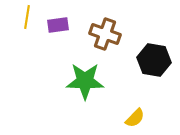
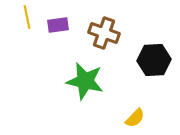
yellow line: rotated 20 degrees counterclockwise
brown cross: moved 1 px left, 1 px up
black hexagon: rotated 12 degrees counterclockwise
green star: rotated 12 degrees clockwise
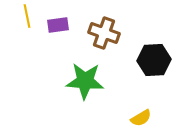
yellow line: moved 1 px up
green star: rotated 9 degrees counterclockwise
yellow semicircle: moved 6 px right; rotated 15 degrees clockwise
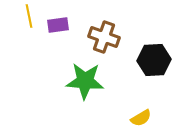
yellow line: moved 2 px right
brown cross: moved 4 px down
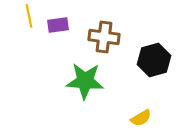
brown cross: rotated 12 degrees counterclockwise
black hexagon: rotated 12 degrees counterclockwise
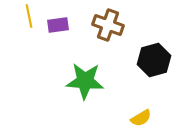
brown cross: moved 4 px right, 12 px up; rotated 12 degrees clockwise
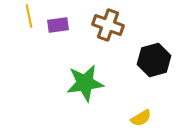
green star: moved 2 px down; rotated 12 degrees counterclockwise
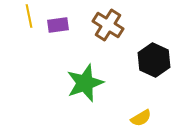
brown cross: rotated 12 degrees clockwise
black hexagon: rotated 20 degrees counterclockwise
green star: rotated 12 degrees counterclockwise
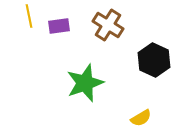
purple rectangle: moved 1 px right, 1 px down
